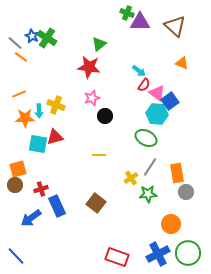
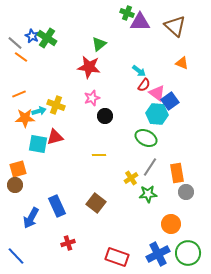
cyan arrow at (39, 111): rotated 104 degrees counterclockwise
red cross at (41, 189): moved 27 px right, 54 px down
blue arrow at (31, 218): rotated 25 degrees counterclockwise
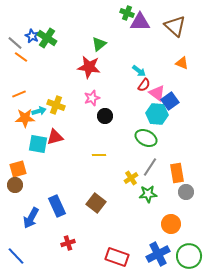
green circle at (188, 253): moved 1 px right, 3 px down
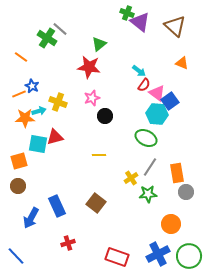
purple triangle at (140, 22): rotated 40 degrees clockwise
blue star at (32, 36): moved 50 px down
gray line at (15, 43): moved 45 px right, 14 px up
yellow cross at (56, 105): moved 2 px right, 3 px up
orange square at (18, 169): moved 1 px right, 8 px up
brown circle at (15, 185): moved 3 px right, 1 px down
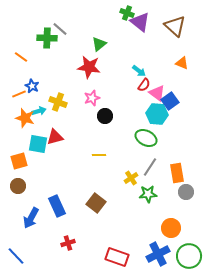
green cross at (47, 38): rotated 30 degrees counterclockwise
orange star at (25, 118): rotated 18 degrees clockwise
orange circle at (171, 224): moved 4 px down
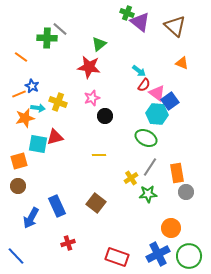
cyan arrow at (39, 111): moved 1 px left, 3 px up; rotated 24 degrees clockwise
orange star at (25, 118): rotated 30 degrees counterclockwise
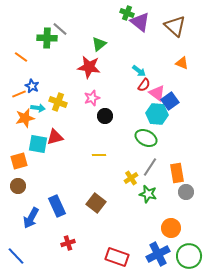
green star at (148, 194): rotated 18 degrees clockwise
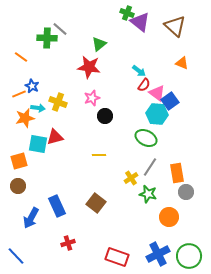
orange circle at (171, 228): moved 2 px left, 11 px up
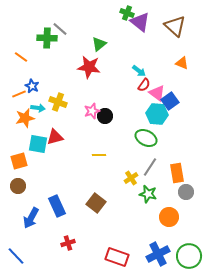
pink star at (92, 98): moved 13 px down
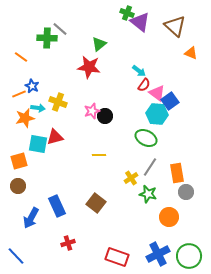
orange triangle at (182, 63): moved 9 px right, 10 px up
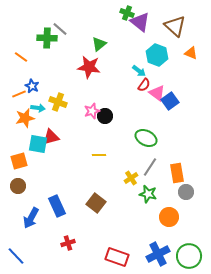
cyan hexagon at (157, 114): moved 59 px up; rotated 15 degrees clockwise
red triangle at (55, 137): moved 4 px left
